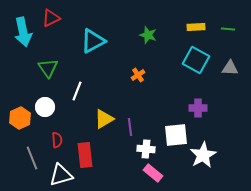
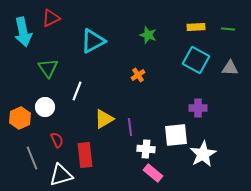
red semicircle: rotated 21 degrees counterclockwise
white star: moved 1 px up
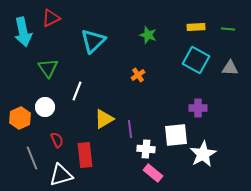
cyan triangle: rotated 16 degrees counterclockwise
purple line: moved 2 px down
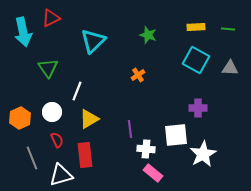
white circle: moved 7 px right, 5 px down
yellow triangle: moved 15 px left
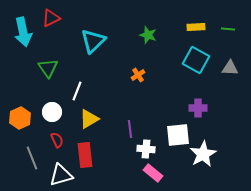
white square: moved 2 px right
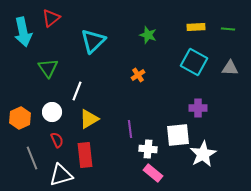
red triangle: rotated 12 degrees counterclockwise
cyan square: moved 2 px left, 2 px down
white cross: moved 2 px right
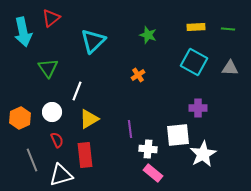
gray line: moved 2 px down
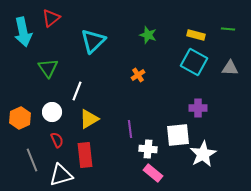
yellow rectangle: moved 8 px down; rotated 18 degrees clockwise
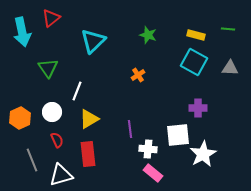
cyan arrow: moved 1 px left
red rectangle: moved 3 px right, 1 px up
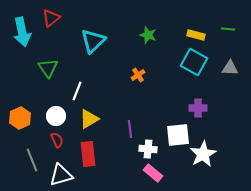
white circle: moved 4 px right, 4 px down
